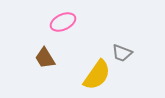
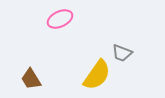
pink ellipse: moved 3 px left, 3 px up
brown trapezoid: moved 14 px left, 21 px down
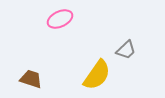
gray trapezoid: moved 4 px right, 3 px up; rotated 65 degrees counterclockwise
brown trapezoid: rotated 140 degrees clockwise
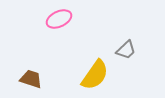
pink ellipse: moved 1 px left
yellow semicircle: moved 2 px left
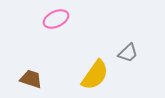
pink ellipse: moved 3 px left
gray trapezoid: moved 2 px right, 3 px down
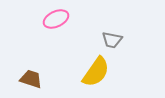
gray trapezoid: moved 16 px left, 13 px up; rotated 55 degrees clockwise
yellow semicircle: moved 1 px right, 3 px up
